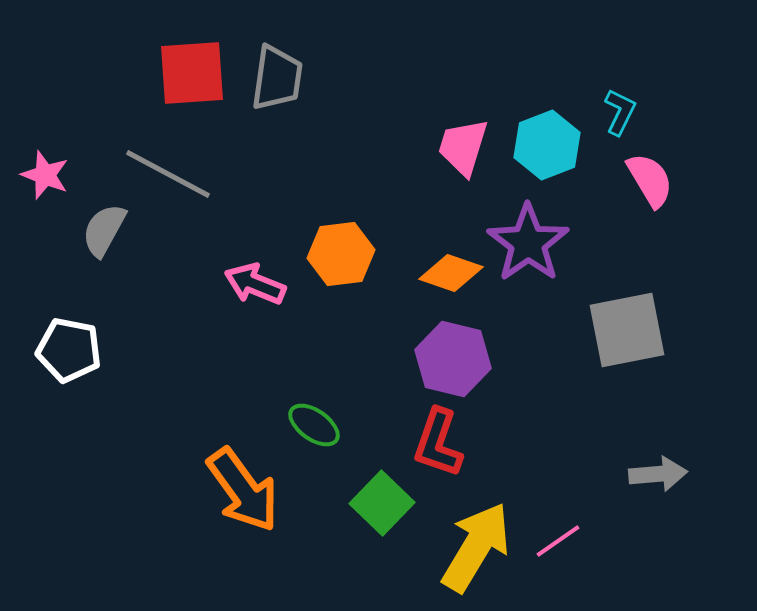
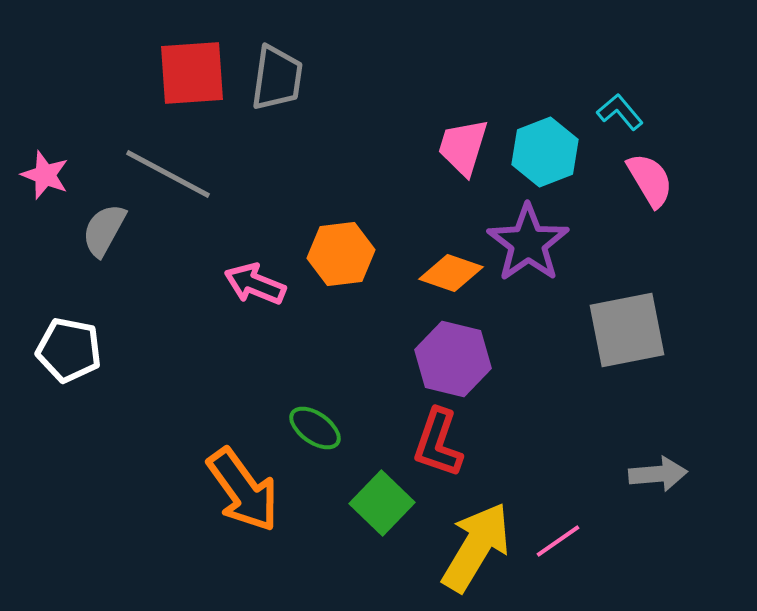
cyan L-shape: rotated 66 degrees counterclockwise
cyan hexagon: moved 2 px left, 7 px down
green ellipse: moved 1 px right, 3 px down
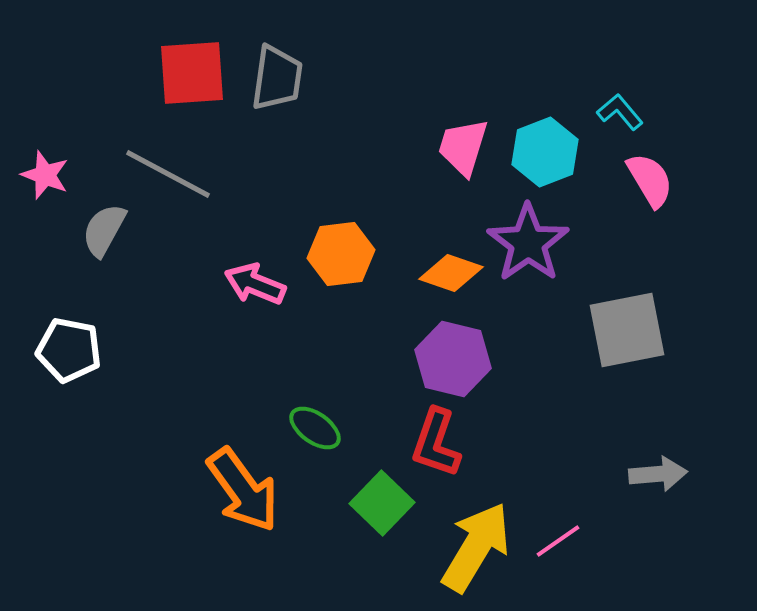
red L-shape: moved 2 px left
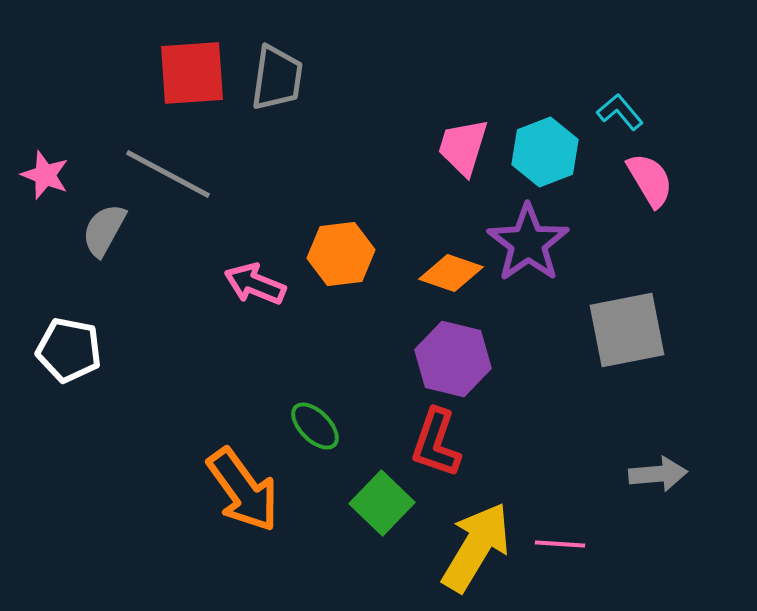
green ellipse: moved 2 px up; rotated 10 degrees clockwise
pink line: moved 2 px right, 3 px down; rotated 39 degrees clockwise
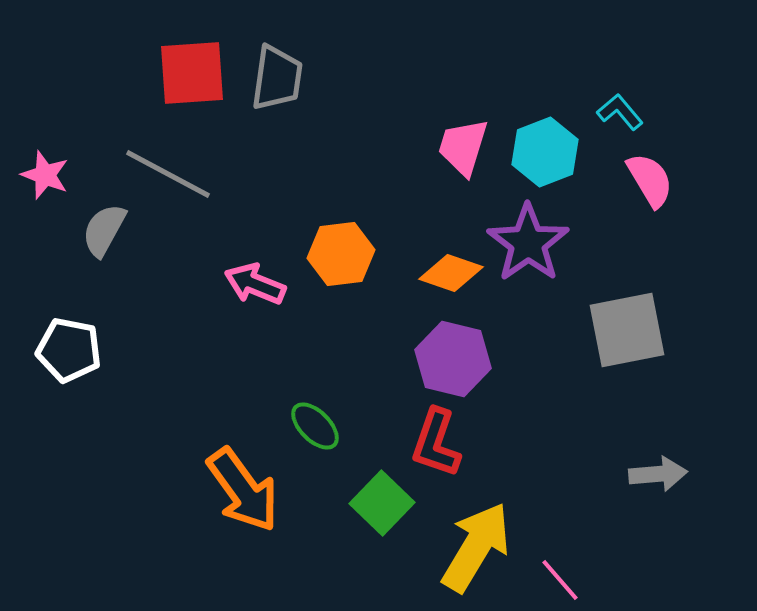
pink line: moved 36 px down; rotated 45 degrees clockwise
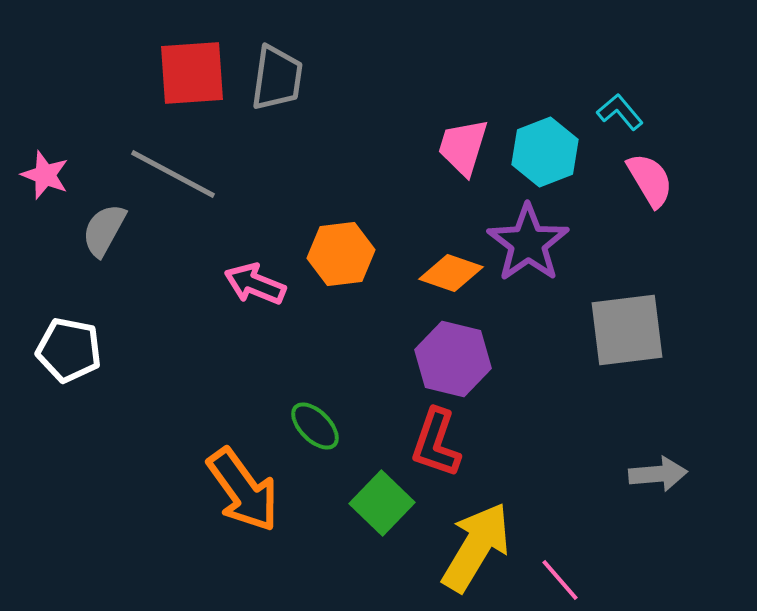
gray line: moved 5 px right
gray square: rotated 4 degrees clockwise
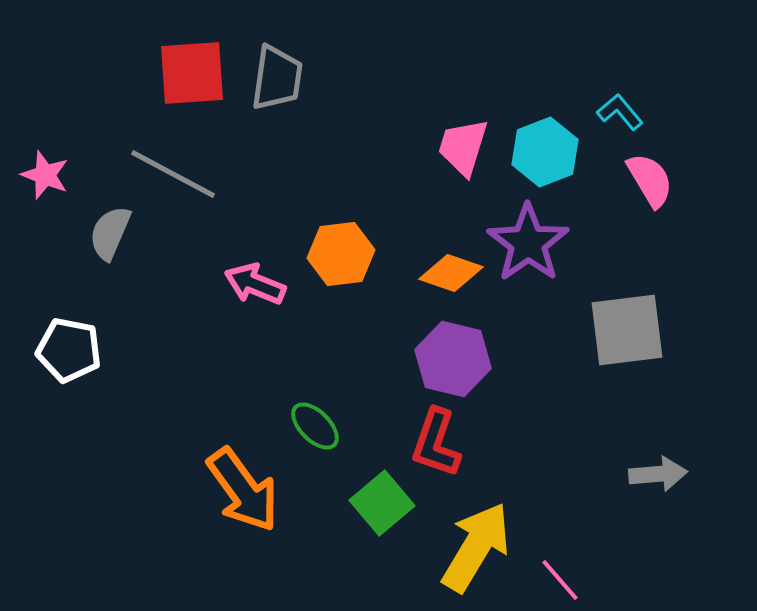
gray semicircle: moved 6 px right, 3 px down; rotated 6 degrees counterclockwise
green square: rotated 6 degrees clockwise
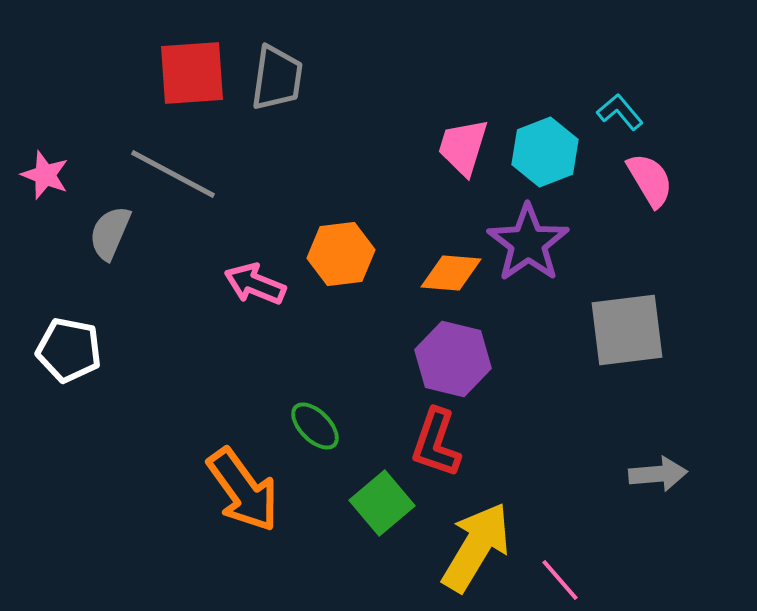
orange diamond: rotated 14 degrees counterclockwise
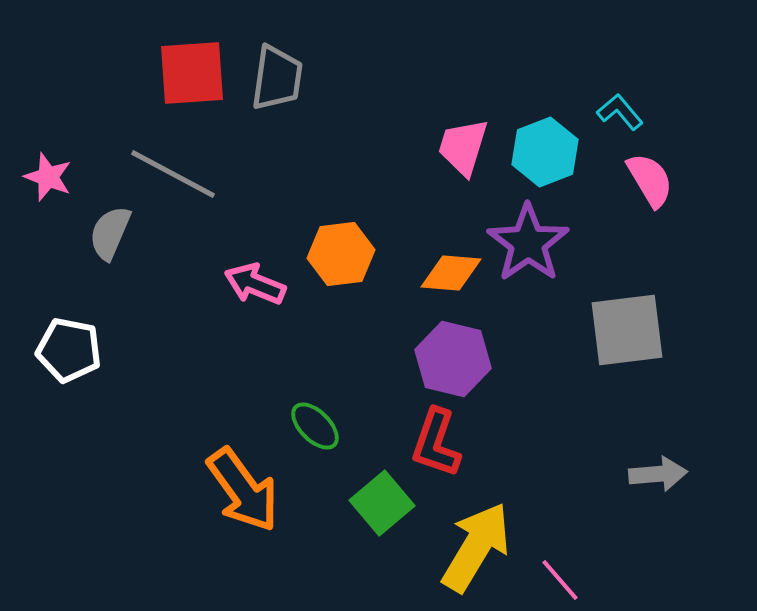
pink star: moved 3 px right, 2 px down
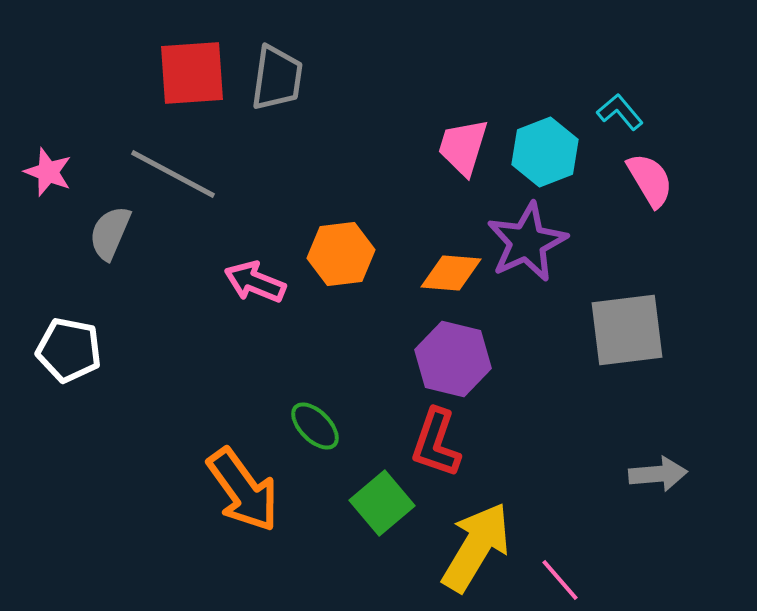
pink star: moved 5 px up
purple star: moved 1 px left, 1 px up; rotated 10 degrees clockwise
pink arrow: moved 2 px up
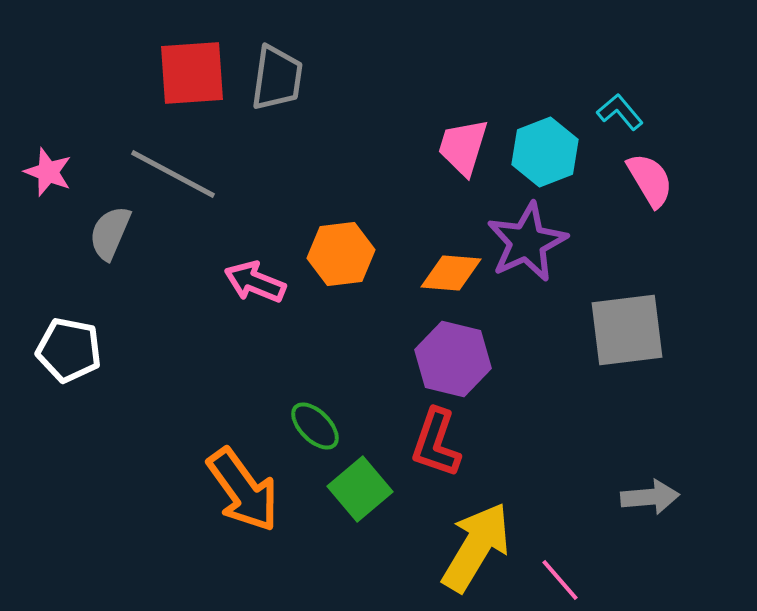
gray arrow: moved 8 px left, 23 px down
green square: moved 22 px left, 14 px up
